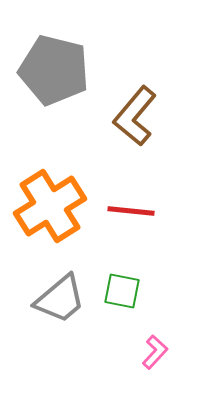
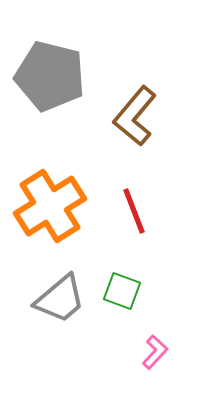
gray pentagon: moved 4 px left, 6 px down
red line: moved 3 px right; rotated 63 degrees clockwise
green square: rotated 9 degrees clockwise
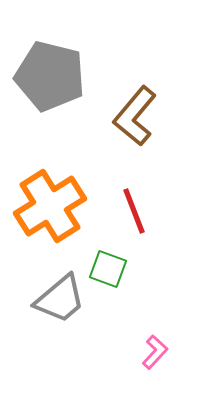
green square: moved 14 px left, 22 px up
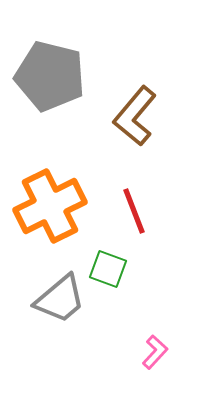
orange cross: rotated 6 degrees clockwise
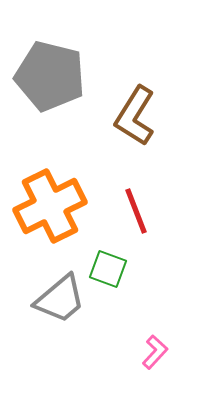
brown L-shape: rotated 8 degrees counterclockwise
red line: moved 2 px right
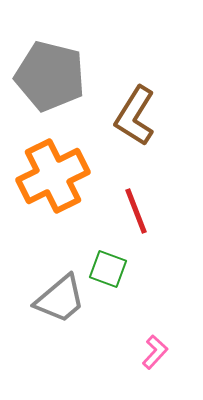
orange cross: moved 3 px right, 30 px up
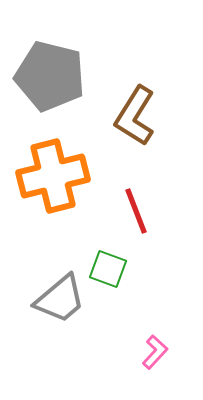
orange cross: rotated 12 degrees clockwise
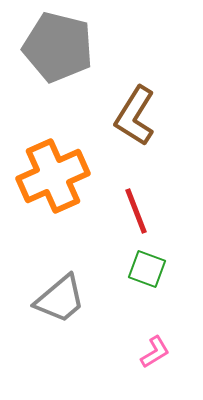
gray pentagon: moved 8 px right, 29 px up
orange cross: rotated 10 degrees counterclockwise
green square: moved 39 px right
pink L-shape: rotated 16 degrees clockwise
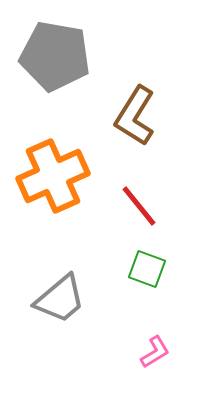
gray pentagon: moved 3 px left, 9 px down; rotated 4 degrees counterclockwise
red line: moved 3 px right, 5 px up; rotated 18 degrees counterclockwise
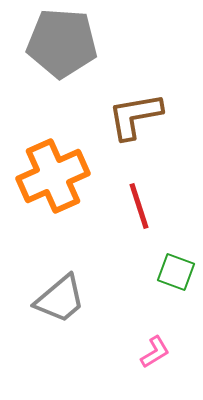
gray pentagon: moved 7 px right, 13 px up; rotated 6 degrees counterclockwise
brown L-shape: rotated 48 degrees clockwise
red line: rotated 21 degrees clockwise
green square: moved 29 px right, 3 px down
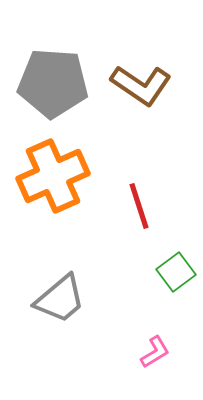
gray pentagon: moved 9 px left, 40 px down
brown L-shape: moved 6 px right, 31 px up; rotated 136 degrees counterclockwise
green square: rotated 33 degrees clockwise
